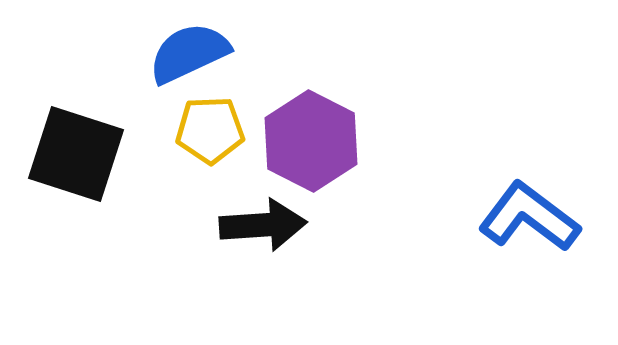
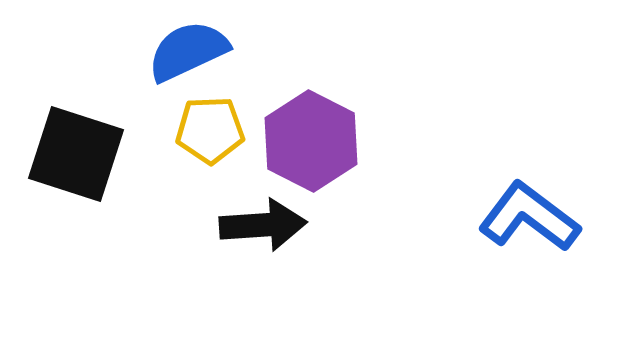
blue semicircle: moved 1 px left, 2 px up
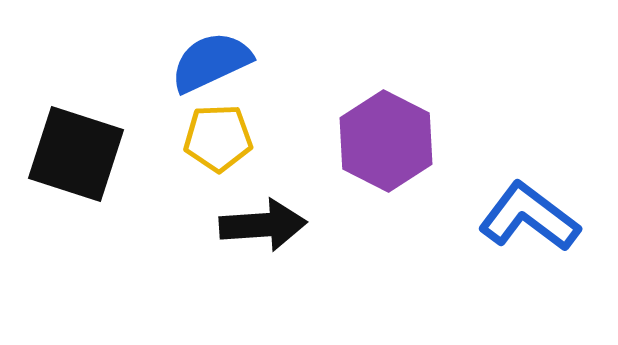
blue semicircle: moved 23 px right, 11 px down
yellow pentagon: moved 8 px right, 8 px down
purple hexagon: moved 75 px right
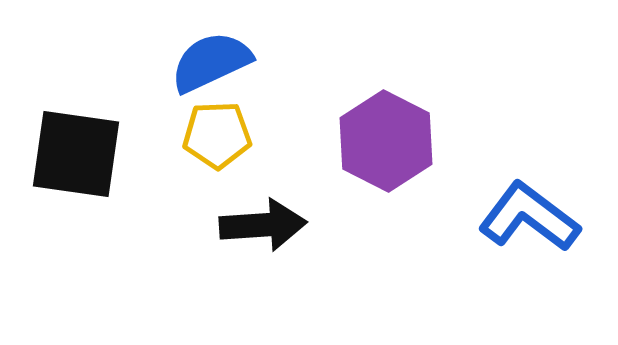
yellow pentagon: moved 1 px left, 3 px up
black square: rotated 10 degrees counterclockwise
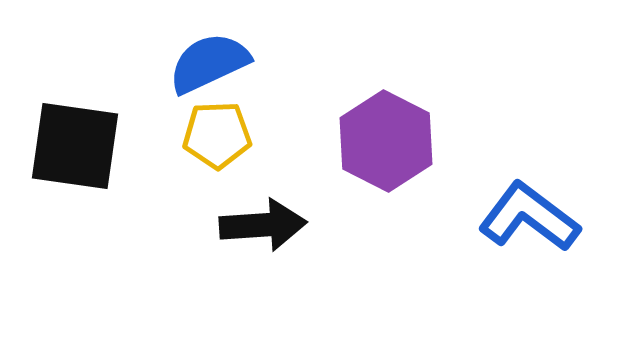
blue semicircle: moved 2 px left, 1 px down
black square: moved 1 px left, 8 px up
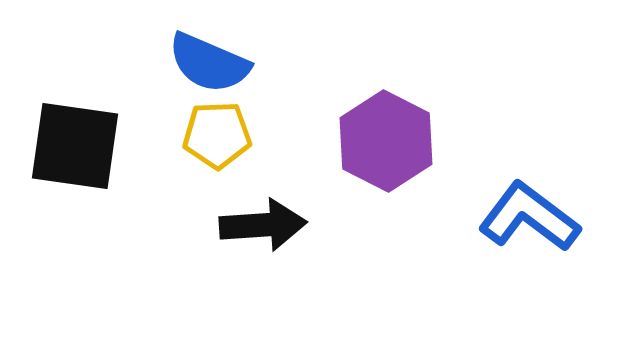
blue semicircle: rotated 132 degrees counterclockwise
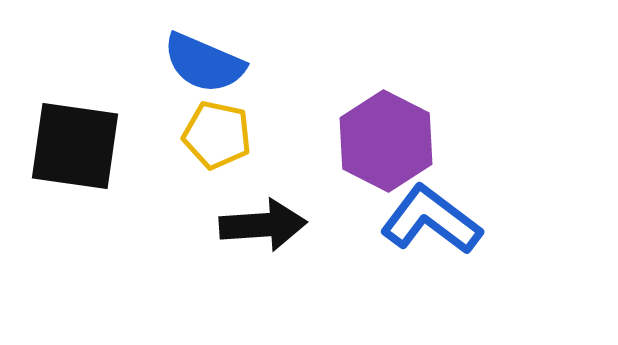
blue semicircle: moved 5 px left
yellow pentagon: rotated 14 degrees clockwise
blue L-shape: moved 98 px left, 3 px down
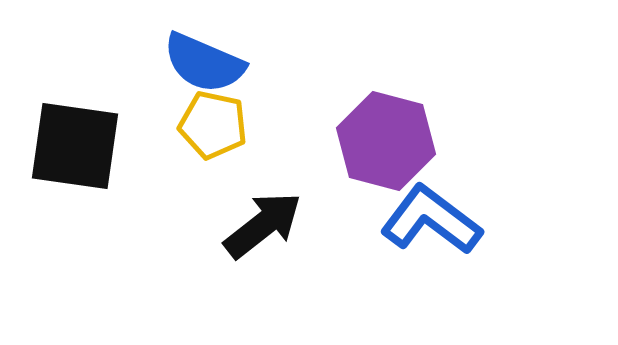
yellow pentagon: moved 4 px left, 10 px up
purple hexagon: rotated 12 degrees counterclockwise
black arrow: rotated 34 degrees counterclockwise
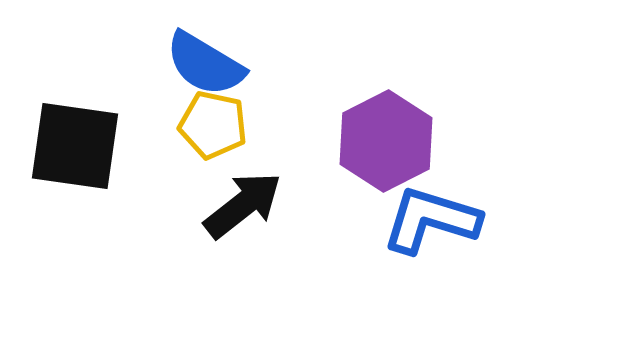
blue semicircle: moved 1 px right, 1 px down; rotated 8 degrees clockwise
purple hexagon: rotated 18 degrees clockwise
blue L-shape: rotated 20 degrees counterclockwise
black arrow: moved 20 px left, 20 px up
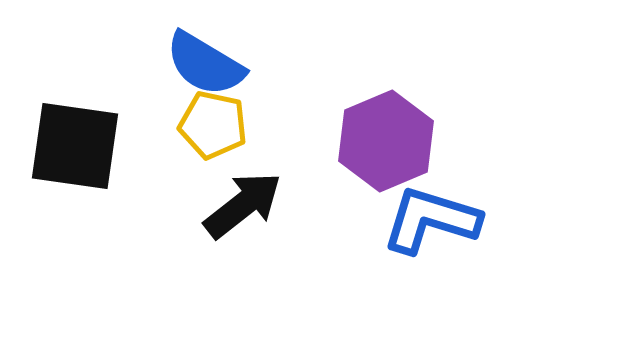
purple hexagon: rotated 4 degrees clockwise
